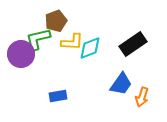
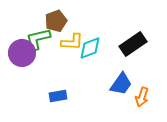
purple circle: moved 1 px right, 1 px up
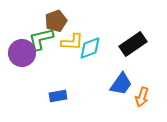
green L-shape: moved 3 px right
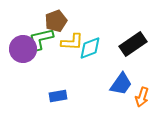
purple circle: moved 1 px right, 4 px up
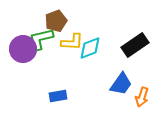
black rectangle: moved 2 px right, 1 px down
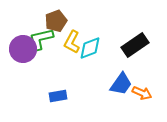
yellow L-shape: rotated 115 degrees clockwise
orange arrow: moved 4 px up; rotated 84 degrees counterclockwise
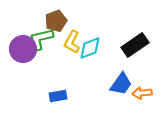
orange arrow: rotated 150 degrees clockwise
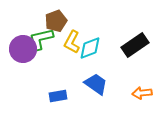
blue trapezoid: moved 25 px left; rotated 90 degrees counterclockwise
